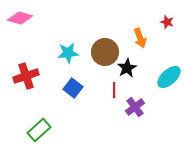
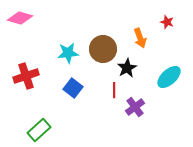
brown circle: moved 2 px left, 3 px up
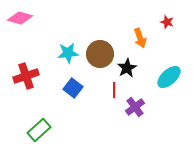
brown circle: moved 3 px left, 5 px down
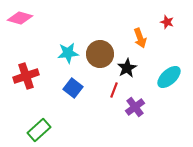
red line: rotated 21 degrees clockwise
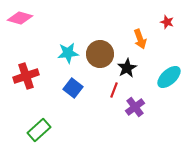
orange arrow: moved 1 px down
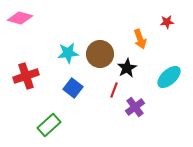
red star: rotated 24 degrees counterclockwise
green rectangle: moved 10 px right, 5 px up
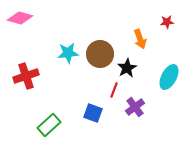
cyan ellipse: rotated 20 degrees counterclockwise
blue square: moved 20 px right, 25 px down; rotated 18 degrees counterclockwise
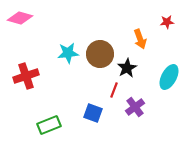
green rectangle: rotated 20 degrees clockwise
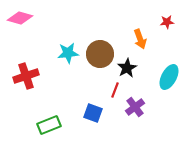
red line: moved 1 px right
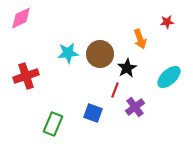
pink diamond: moved 1 px right; rotated 40 degrees counterclockwise
cyan ellipse: rotated 20 degrees clockwise
green rectangle: moved 4 px right, 1 px up; rotated 45 degrees counterclockwise
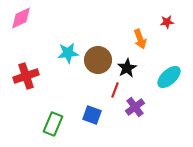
brown circle: moved 2 px left, 6 px down
blue square: moved 1 px left, 2 px down
